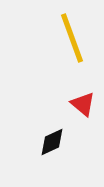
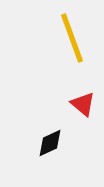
black diamond: moved 2 px left, 1 px down
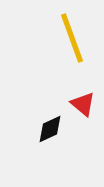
black diamond: moved 14 px up
